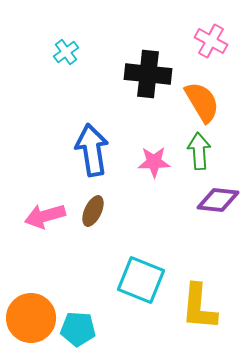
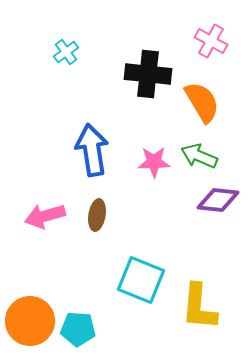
green arrow: moved 5 px down; rotated 63 degrees counterclockwise
brown ellipse: moved 4 px right, 4 px down; rotated 16 degrees counterclockwise
orange circle: moved 1 px left, 3 px down
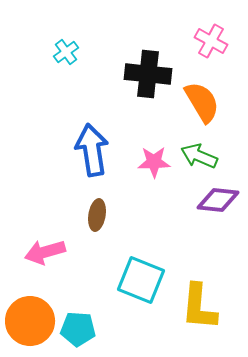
pink arrow: moved 36 px down
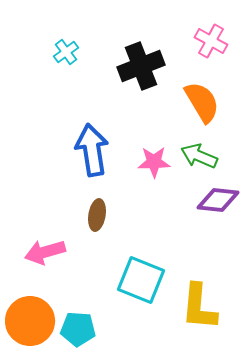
black cross: moved 7 px left, 8 px up; rotated 27 degrees counterclockwise
